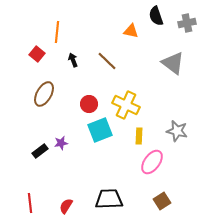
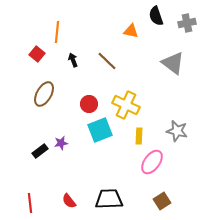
red semicircle: moved 3 px right, 5 px up; rotated 70 degrees counterclockwise
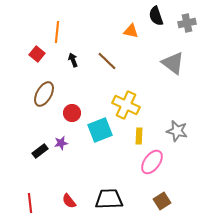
red circle: moved 17 px left, 9 px down
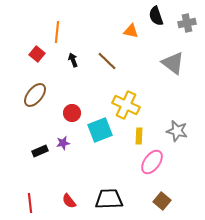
brown ellipse: moved 9 px left, 1 px down; rotated 10 degrees clockwise
purple star: moved 2 px right
black rectangle: rotated 14 degrees clockwise
brown square: rotated 18 degrees counterclockwise
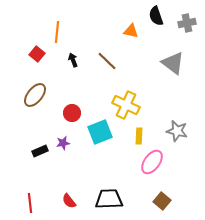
cyan square: moved 2 px down
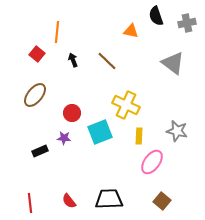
purple star: moved 1 px right, 5 px up; rotated 16 degrees clockwise
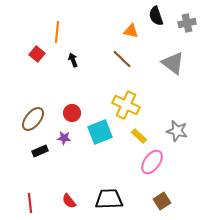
brown line: moved 15 px right, 2 px up
brown ellipse: moved 2 px left, 24 px down
yellow rectangle: rotated 49 degrees counterclockwise
brown square: rotated 18 degrees clockwise
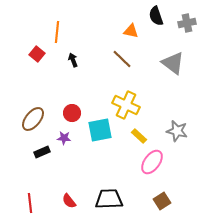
cyan square: moved 2 px up; rotated 10 degrees clockwise
black rectangle: moved 2 px right, 1 px down
